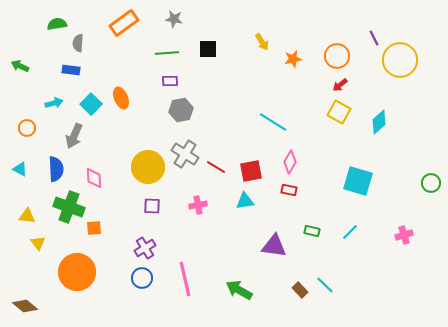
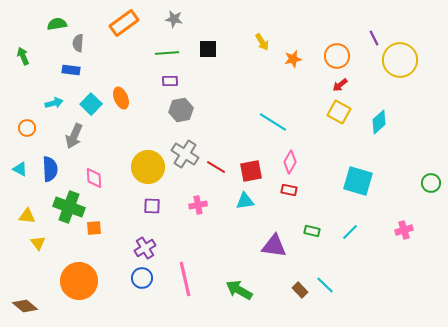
green arrow at (20, 66): moved 3 px right, 10 px up; rotated 42 degrees clockwise
blue semicircle at (56, 169): moved 6 px left
pink cross at (404, 235): moved 5 px up
orange circle at (77, 272): moved 2 px right, 9 px down
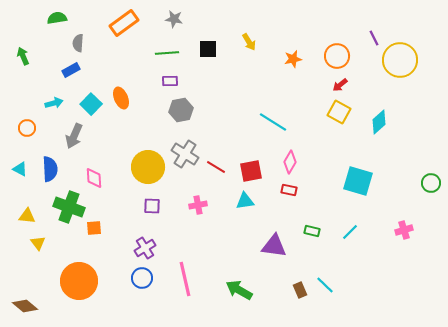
green semicircle at (57, 24): moved 6 px up
yellow arrow at (262, 42): moved 13 px left
blue rectangle at (71, 70): rotated 36 degrees counterclockwise
brown rectangle at (300, 290): rotated 21 degrees clockwise
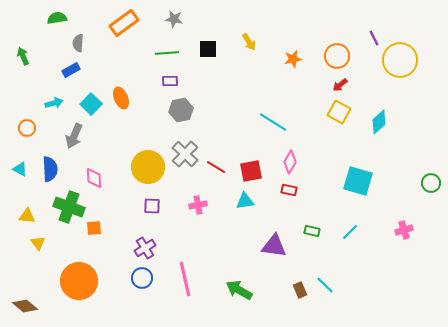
gray cross at (185, 154): rotated 12 degrees clockwise
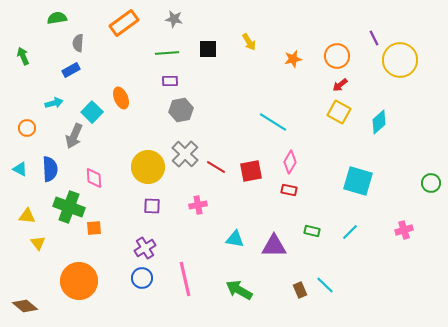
cyan square at (91, 104): moved 1 px right, 8 px down
cyan triangle at (245, 201): moved 10 px left, 38 px down; rotated 18 degrees clockwise
purple triangle at (274, 246): rotated 8 degrees counterclockwise
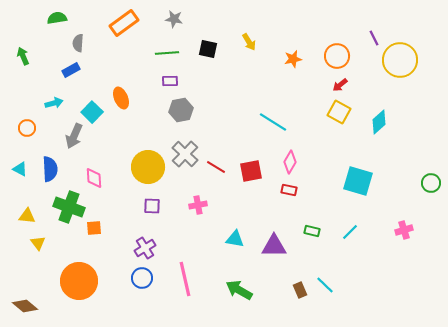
black square at (208, 49): rotated 12 degrees clockwise
